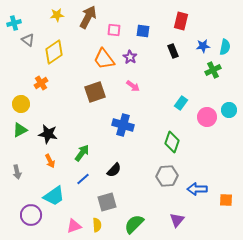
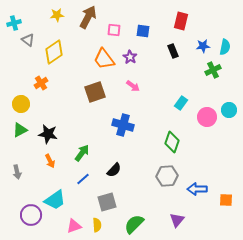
cyan trapezoid: moved 1 px right, 4 px down
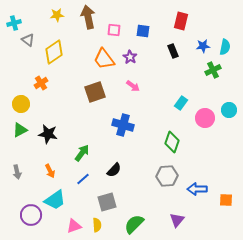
brown arrow: rotated 40 degrees counterclockwise
pink circle: moved 2 px left, 1 px down
orange arrow: moved 10 px down
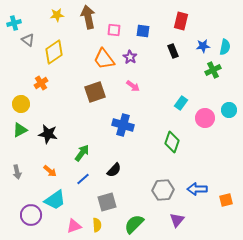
orange arrow: rotated 24 degrees counterclockwise
gray hexagon: moved 4 px left, 14 px down
orange square: rotated 16 degrees counterclockwise
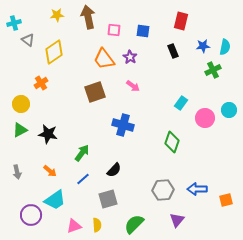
gray square: moved 1 px right, 3 px up
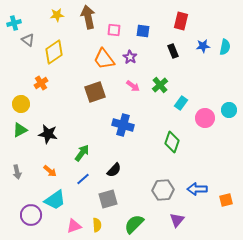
green cross: moved 53 px left, 15 px down; rotated 14 degrees counterclockwise
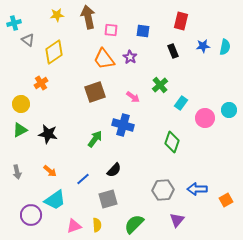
pink square: moved 3 px left
pink arrow: moved 11 px down
green arrow: moved 13 px right, 14 px up
orange square: rotated 16 degrees counterclockwise
